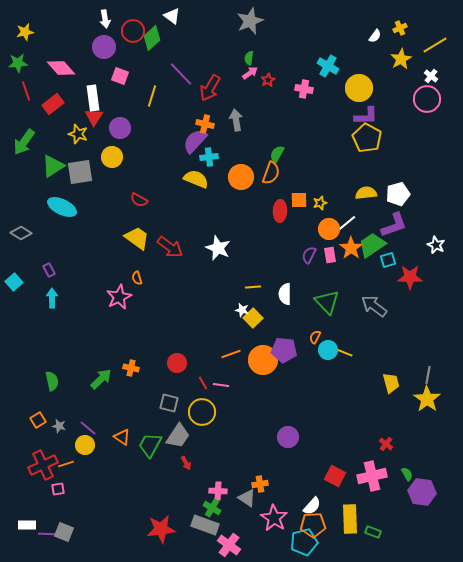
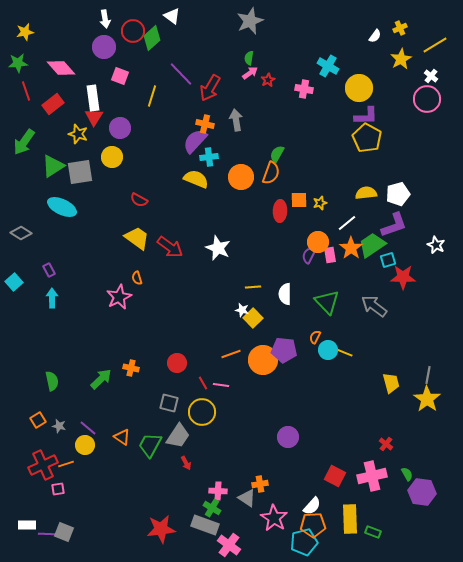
orange circle at (329, 229): moved 11 px left, 13 px down
red star at (410, 277): moved 7 px left
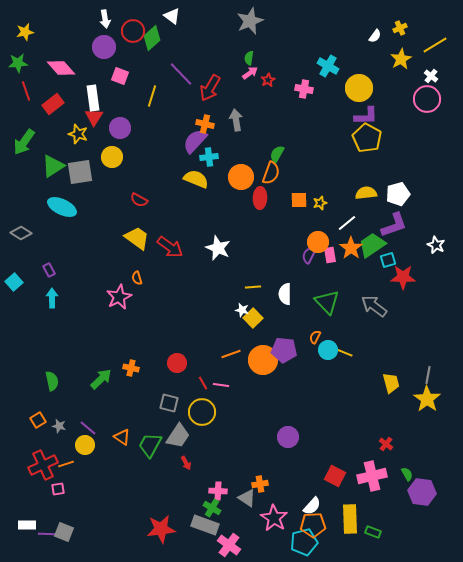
red ellipse at (280, 211): moved 20 px left, 13 px up
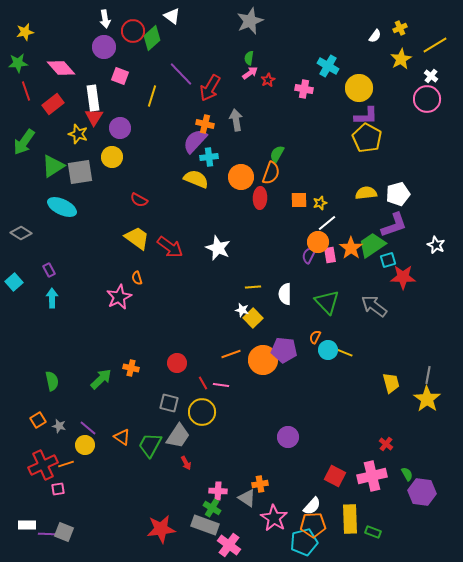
white line at (347, 223): moved 20 px left
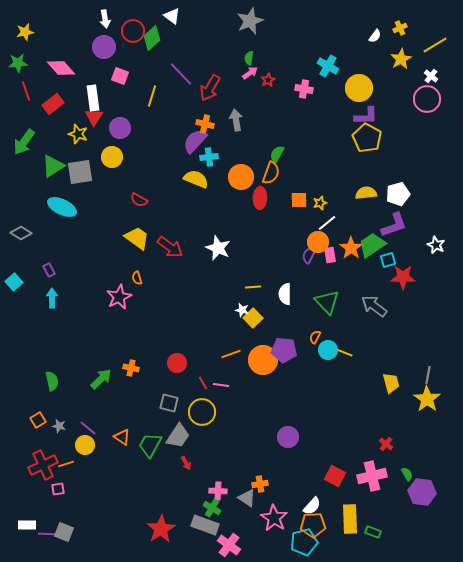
red star at (161, 529): rotated 24 degrees counterclockwise
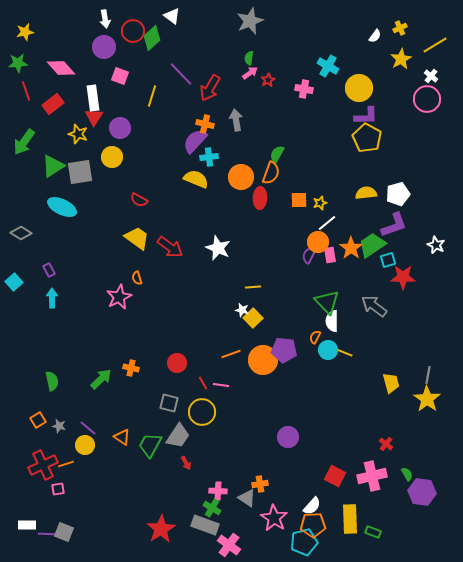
white semicircle at (285, 294): moved 47 px right, 27 px down
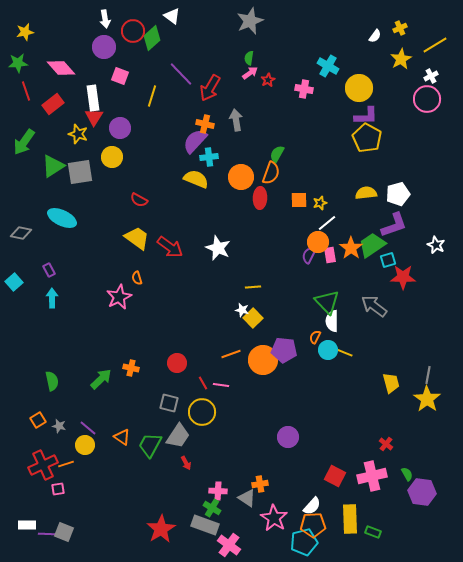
white cross at (431, 76): rotated 24 degrees clockwise
cyan ellipse at (62, 207): moved 11 px down
gray diamond at (21, 233): rotated 20 degrees counterclockwise
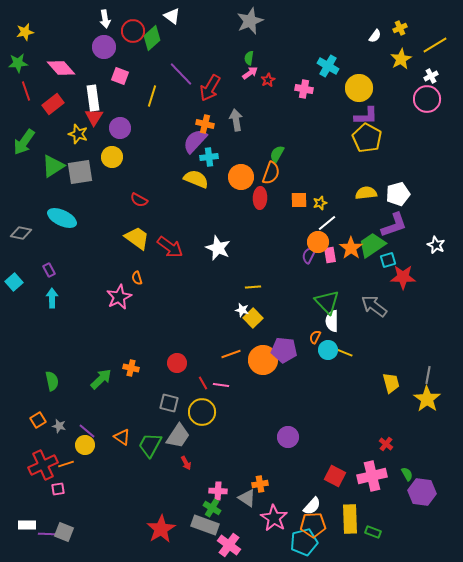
purple line at (88, 428): moved 1 px left, 3 px down
